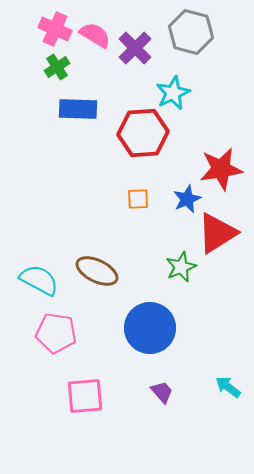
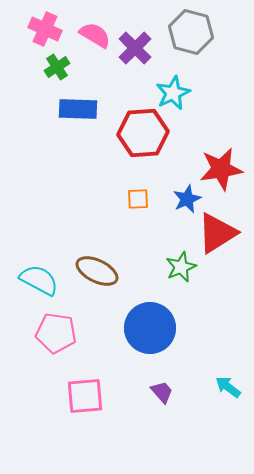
pink cross: moved 10 px left
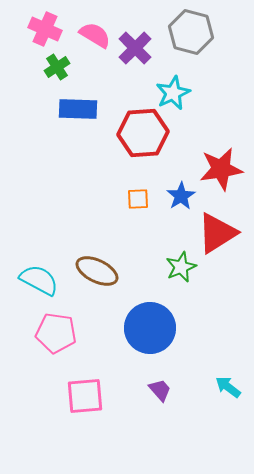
blue star: moved 6 px left, 3 px up; rotated 8 degrees counterclockwise
purple trapezoid: moved 2 px left, 2 px up
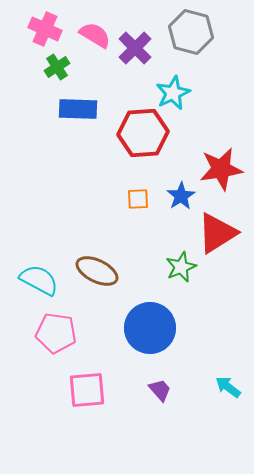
pink square: moved 2 px right, 6 px up
